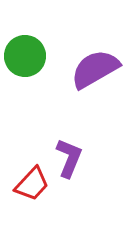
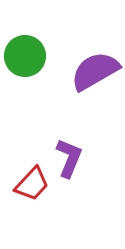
purple semicircle: moved 2 px down
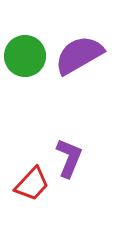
purple semicircle: moved 16 px left, 16 px up
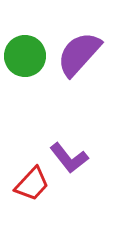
purple semicircle: moved 1 px up; rotated 18 degrees counterclockwise
purple L-shape: rotated 120 degrees clockwise
